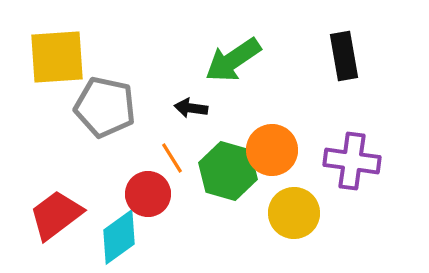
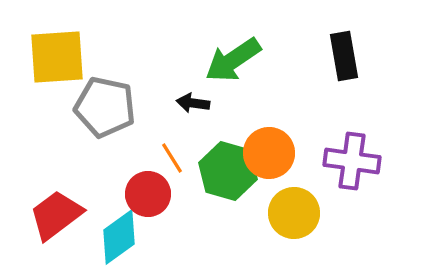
black arrow: moved 2 px right, 5 px up
orange circle: moved 3 px left, 3 px down
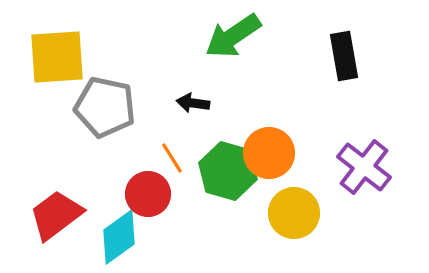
green arrow: moved 24 px up
purple cross: moved 12 px right, 6 px down; rotated 30 degrees clockwise
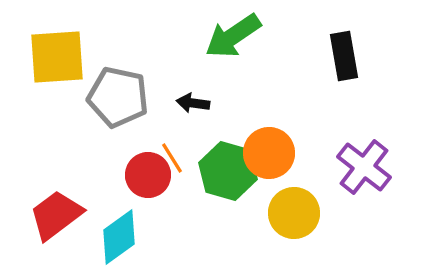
gray pentagon: moved 13 px right, 10 px up
red circle: moved 19 px up
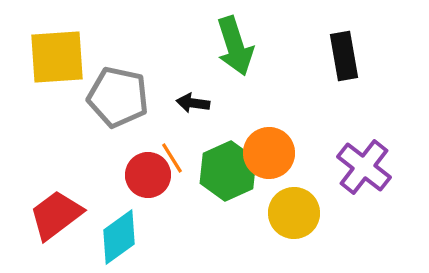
green arrow: moved 2 px right, 10 px down; rotated 74 degrees counterclockwise
green hexagon: rotated 20 degrees clockwise
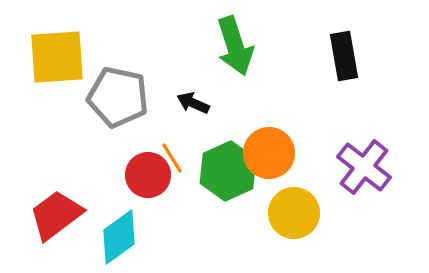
black arrow: rotated 16 degrees clockwise
